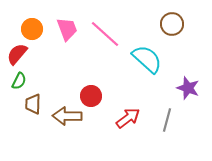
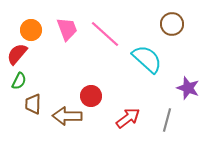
orange circle: moved 1 px left, 1 px down
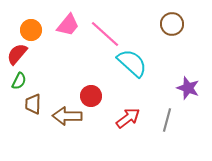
pink trapezoid: moved 1 px right, 4 px up; rotated 60 degrees clockwise
cyan semicircle: moved 15 px left, 4 px down
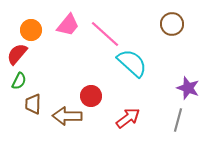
gray line: moved 11 px right
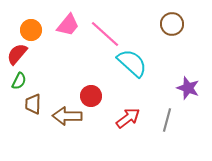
gray line: moved 11 px left
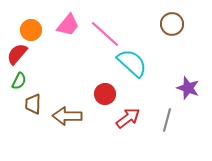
red circle: moved 14 px right, 2 px up
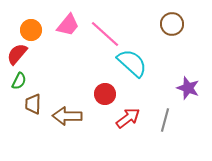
gray line: moved 2 px left
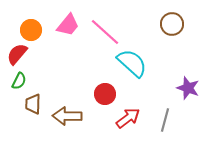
pink line: moved 2 px up
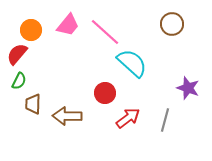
red circle: moved 1 px up
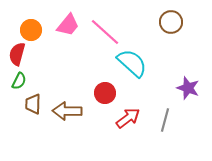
brown circle: moved 1 px left, 2 px up
red semicircle: rotated 25 degrees counterclockwise
brown arrow: moved 5 px up
